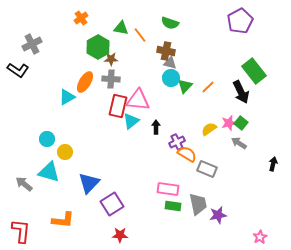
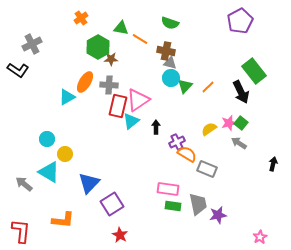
orange line at (140, 35): moved 4 px down; rotated 21 degrees counterclockwise
gray cross at (111, 79): moved 2 px left, 6 px down
pink triangle at (138, 100): rotated 40 degrees counterclockwise
yellow circle at (65, 152): moved 2 px down
cyan triangle at (49, 172): rotated 15 degrees clockwise
red star at (120, 235): rotated 28 degrees clockwise
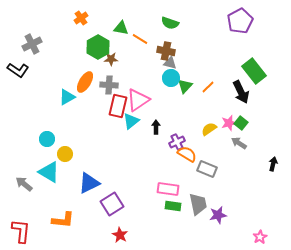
blue triangle at (89, 183): rotated 20 degrees clockwise
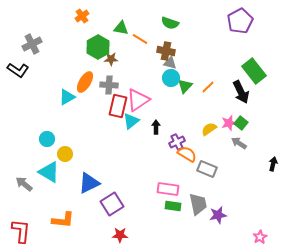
orange cross at (81, 18): moved 1 px right, 2 px up
red star at (120, 235): rotated 28 degrees counterclockwise
